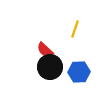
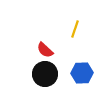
black circle: moved 5 px left, 7 px down
blue hexagon: moved 3 px right, 1 px down
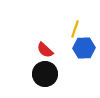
blue hexagon: moved 2 px right, 25 px up
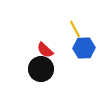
yellow line: rotated 48 degrees counterclockwise
black circle: moved 4 px left, 5 px up
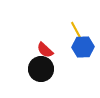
yellow line: moved 1 px right, 1 px down
blue hexagon: moved 1 px left, 1 px up
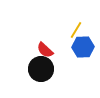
yellow line: rotated 60 degrees clockwise
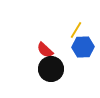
black circle: moved 10 px right
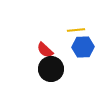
yellow line: rotated 54 degrees clockwise
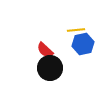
blue hexagon: moved 3 px up; rotated 10 degrees counterclockwise
black circle: moved 1 px left, 1 px up
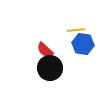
blue hexagon: rotated 20 degrees clockwise
